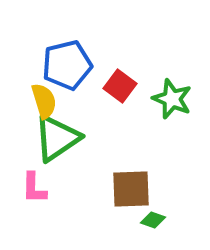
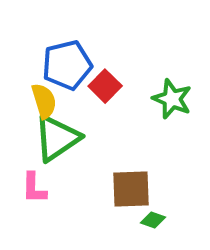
red square: moved 15 px left; rotated 8 degrees clockwise
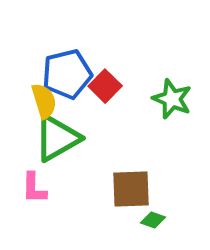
blue pentagon: moved 9 px down
green triangle: rotated 4 degrees clockwise
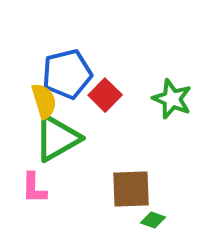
red square: moved 9 px down
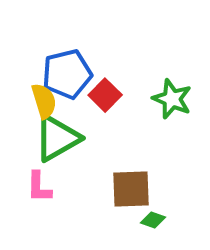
pink L-shape: moved 5 px right, 1 px up
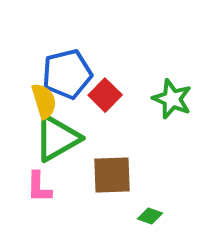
brown square: moved 19 px left, 14 px up
green diamond: moved 3 px left, 4 px up
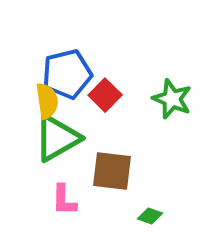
yellow semicircle: moved 3 px right; rotated 9 degrees clockwise
brown square: moved 4 px up; rotated 9 degrees clockwise
pink L-shape: moved 25 px right, 13 px down
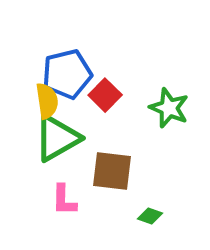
green star: moved 3 px left, 9 px down
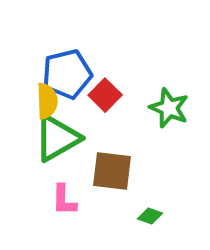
yellow semicircle: rotated 6 degrees clockwise
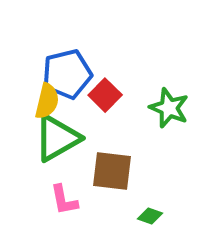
yellow semicircle: rotated 15 degrees clockwise
pink L-shape: rotated 12 degrees counterclockwise
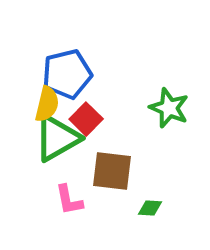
red square: moved 19 px left, 24 px down
yellow semicircle: moved 3 px down
pink L-shape: moved 5 px right
green diamond: moved 8 px up; rotated 15 degrees counterclockwise
